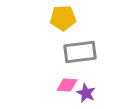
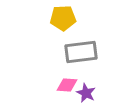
gray rectangle: moved 1 px right
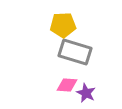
yellow pentagon: moved 7 px down
gray rectangle: moved 6 px left; rotated 24 degrees clockwise
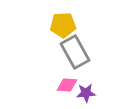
gray rectangle: rotated 44 degrees clockwise
purple star: rotated 30 degrees counterclockwise
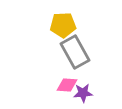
purple star: moved 3 px left
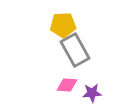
gray rectangle: moved 2 px up
purple star: moved 9 px right
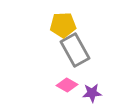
pink diamond: rotated 25 degrees clockwise
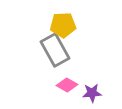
gray rectangle: moved 20 px left
